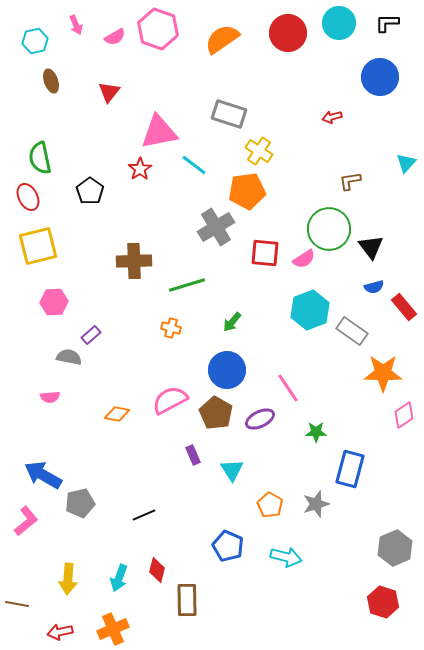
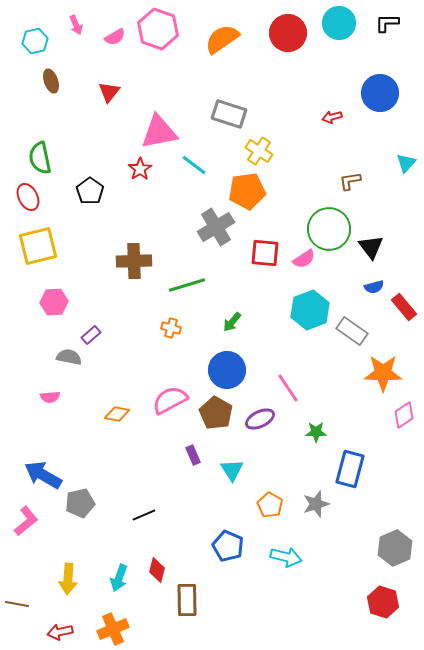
blue circle at (380, 77): moved 16 px down
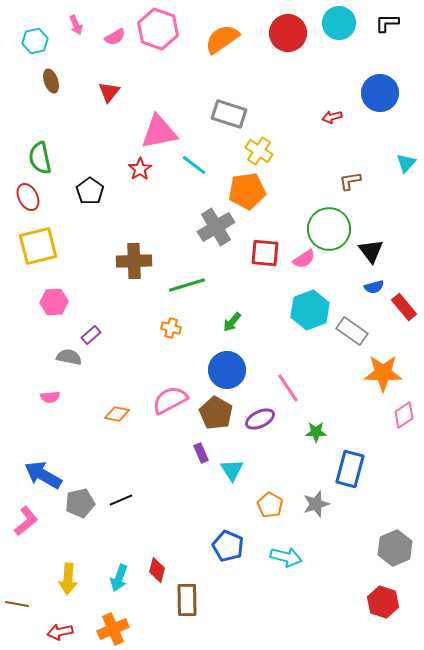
black triangle at (371, 247): moved 4 px down
purple rectangle at (193, 455): moved 8 px right, 2 px up
black line at (144, 515): moved 23 px left, 15 px up
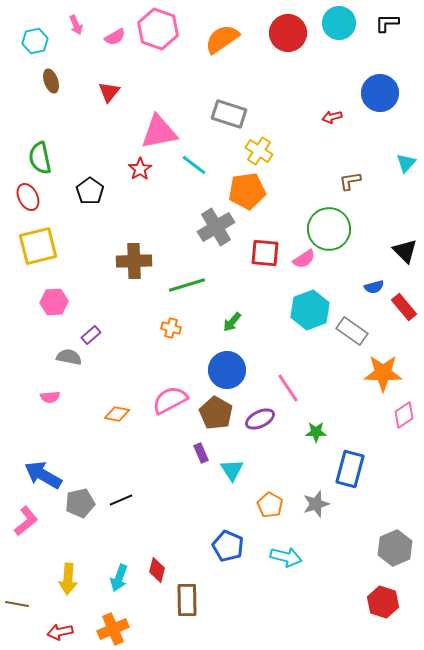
black triangle at (371, 251): moved 34 px right; rotated 8 degrees counterclockwise
